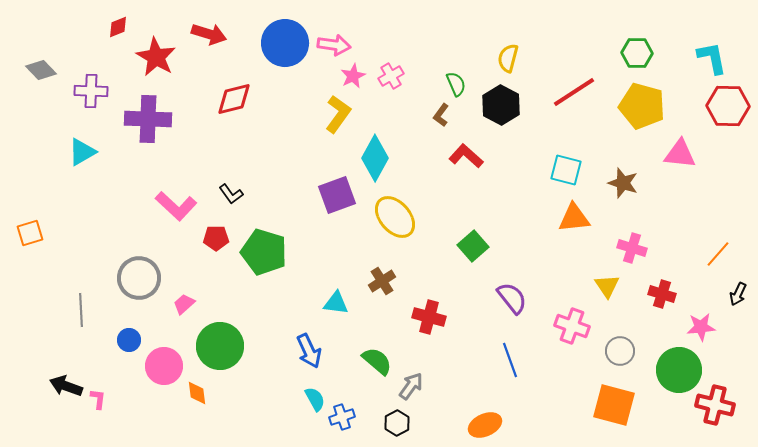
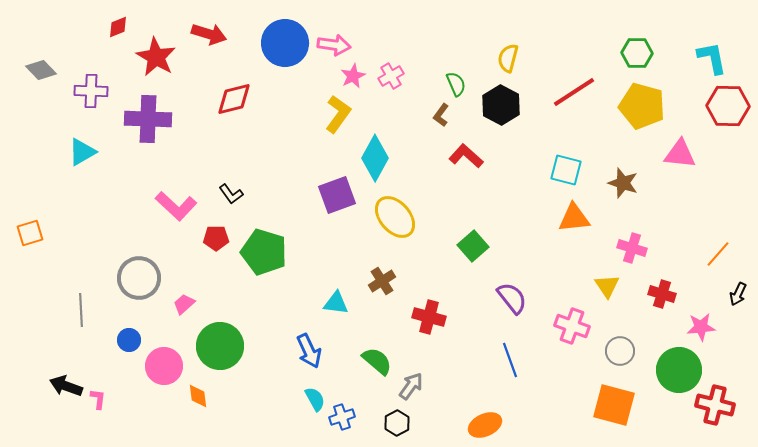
orange diamond at (197, 393): moved 1 px right, 3 px down
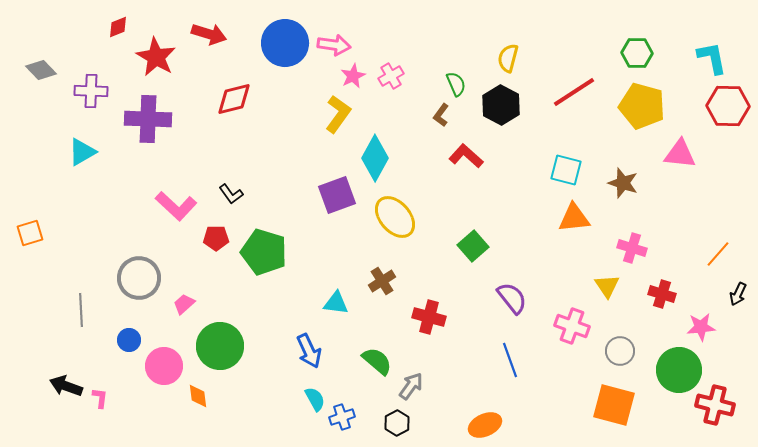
pink L-shape at (98, 399): moved 2 px right, 1 px up
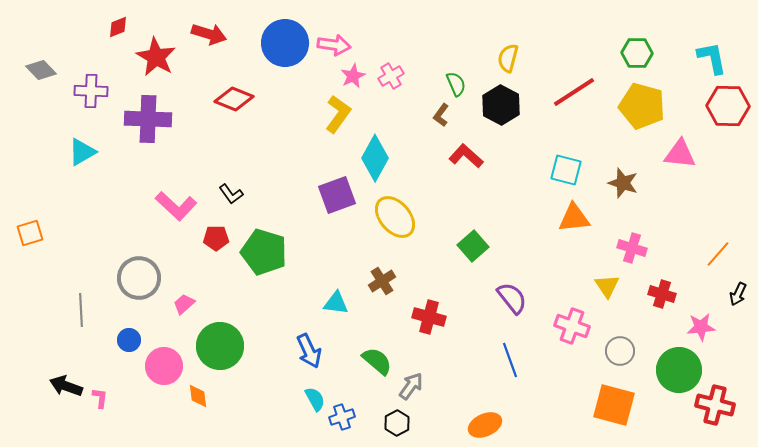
red diamond at (234, 99): rotated 36 degrees clockwise
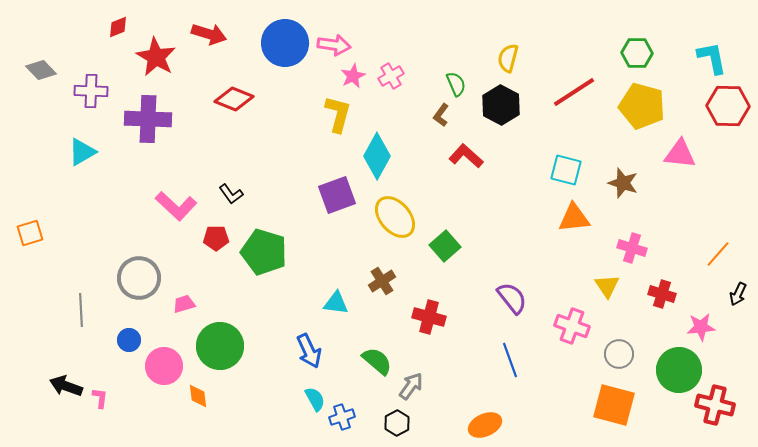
yellow L-shape at (338, 114): rotated 21 degrees counterclockwise
cyan diamond at (375, 158): moved 2 px right, 2 px up
green square at (473, 246): moved 28 px left
pink trapezoid at (184, 304): rotated 25 degrees clockwise
gray circle at (620, 351): moved 1 px left, 3 px down
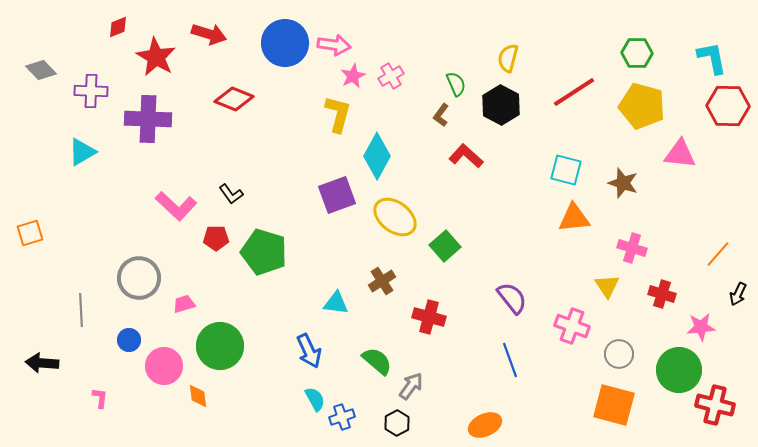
yellow ellipse at (395, 217): rotated 12 degrees counterclockwise
black arrow at (66, 386): moved 24 px left, 23 px up; rotated 16 degrees counterclockwise
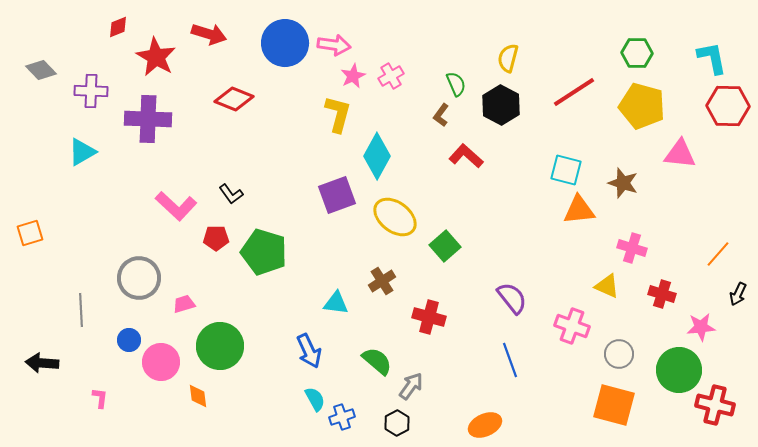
orange triangle at (574, 218): moved 5 px right, 8 px up
yellow triangle at (607, 286): rotated 32 degrees counterclockwise
pink circle at (164, 366): moved 3 px left, 4 px up
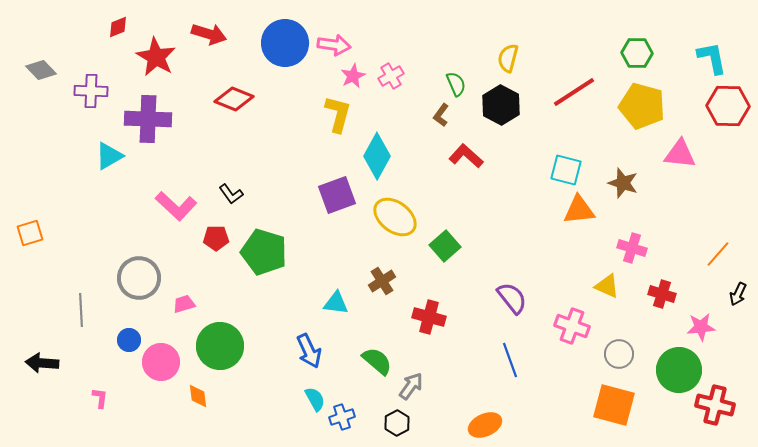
cyan triangle at (82, 152): moved 27 px right, 4 px down
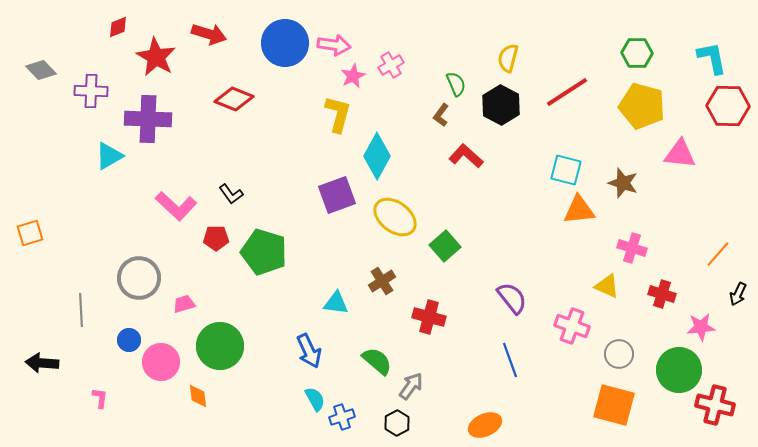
pink cross at (391, 76): moved 11 px up
red line at (574, 92): moved 7 px left
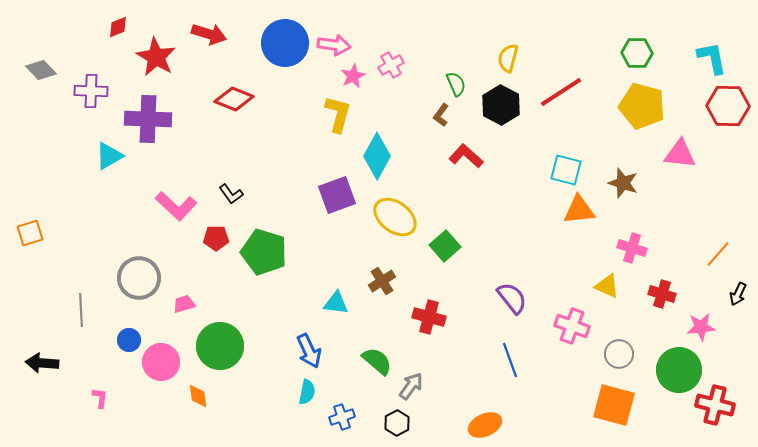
red line at (567, 92): moved 6 px left
cyan semicircle at (315, 399): moved 8 px left, 7 px up; rotated 40 degrees clockwise
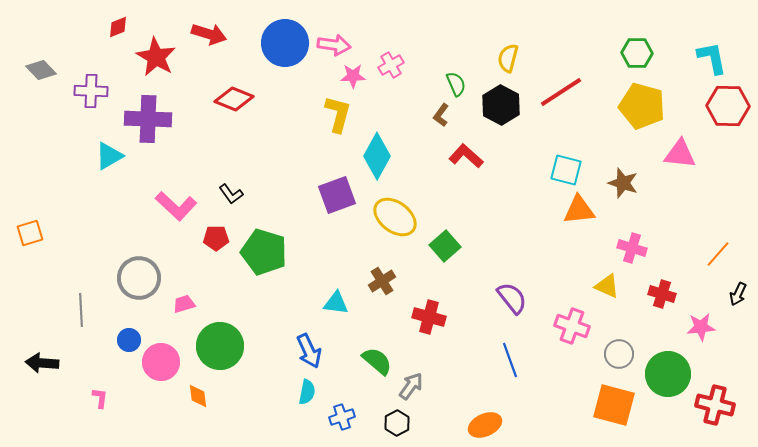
pink star at (353, 76): rotated 25 degrees clockwise
green circle at (679, 370): moved 11 px left, 4 px down
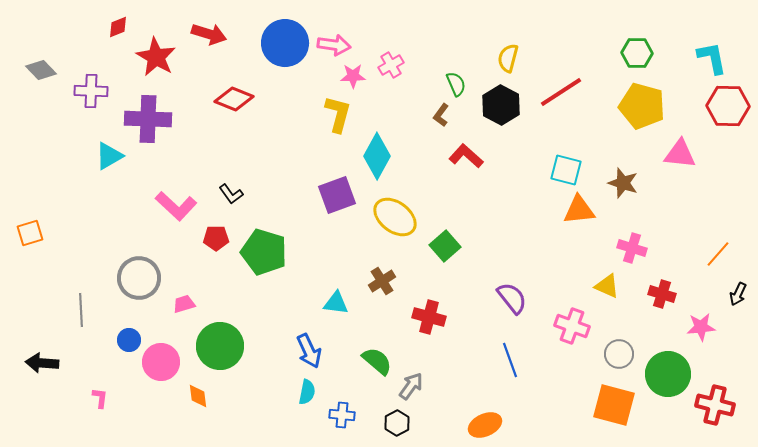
blue cross at (342, 417): moved 2 px up; rotated 25 degrees clockwise
